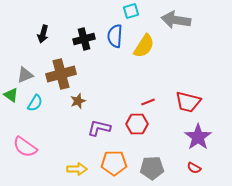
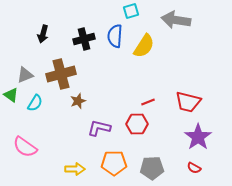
yellow arrow: moved 2 px left
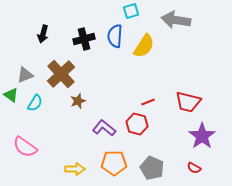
brown cross: rotated 28 degrees counterclockwise
red hexagon: rotated 15 degrees clockwise
purple L-shape: moved 5 px right; rotated 25 degrees clockwise
purple star: moved 4 px right, 1 px up
gray pentagon: rotated 25 degrees clockwise
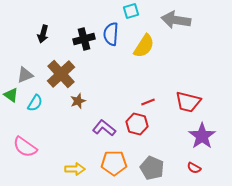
blue semicircle: moved 4 px left, 2 px up
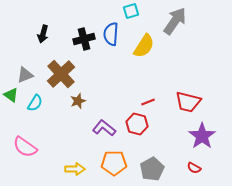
gray arrow: moved 1 px left, 1 px down; rotated 116 degrees clockwise
gray pentagon: moved 1 px down; rotated 20 degrees clockwise
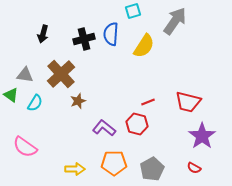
cyan square: moved 2 px right
gray triangle: rotated 30 degrees clockwise
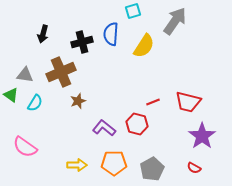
black cross: moved 2 px left, 3 px down
brown cross: moved 2 px up; rotated 20 degrees clockwise
red line: moved 5 px right
yellow arrow: moved 2 px right, 4 px up
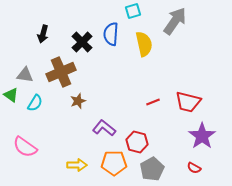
black cross: rotated 30 degrees counterclockwise
yellow semicircle: moved 2 px up; rotated 45 degrees counterclockwise
red hexagon: moved 18 px down
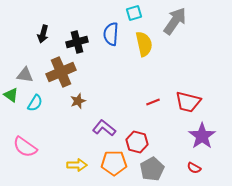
cyan square: moved 1 px right, 2 px down
black cross: moved 5 px left; rotated 30 degrees clockwise
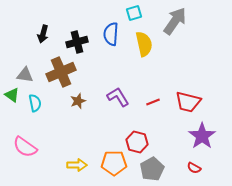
green triangle: moved 1 px right
cyan semicircle: rotated 42 degrees counterclockwise
purple L-shape: moved 14 px right, 31 px up; rotated 20 degrees clockwise
